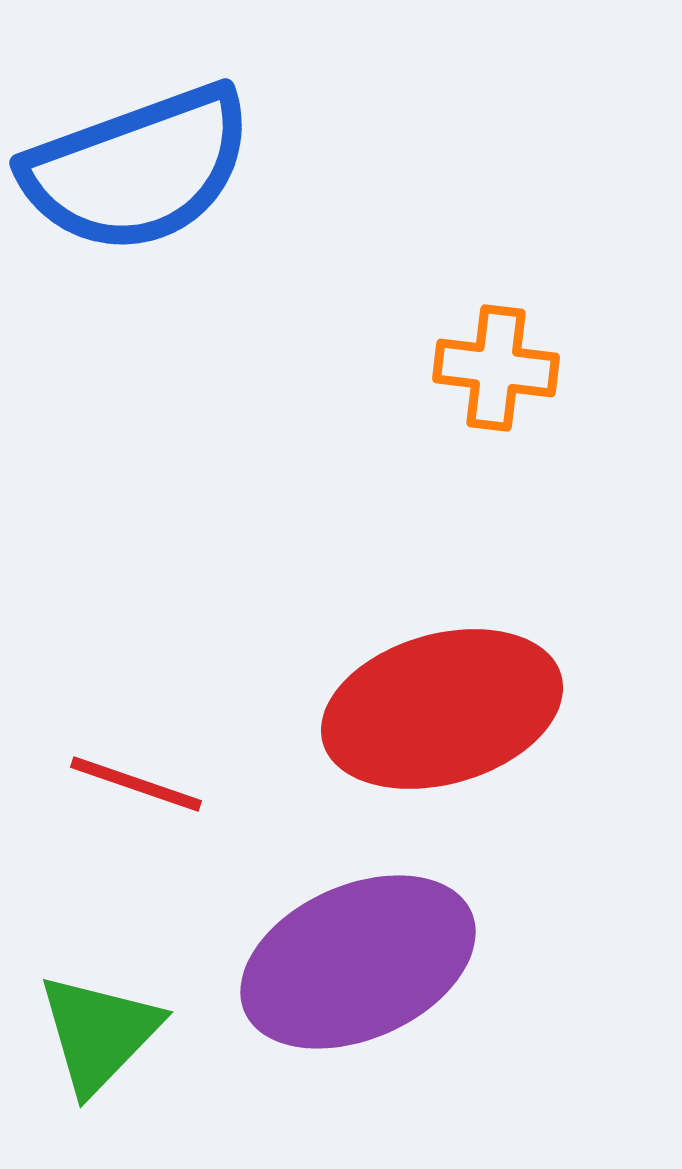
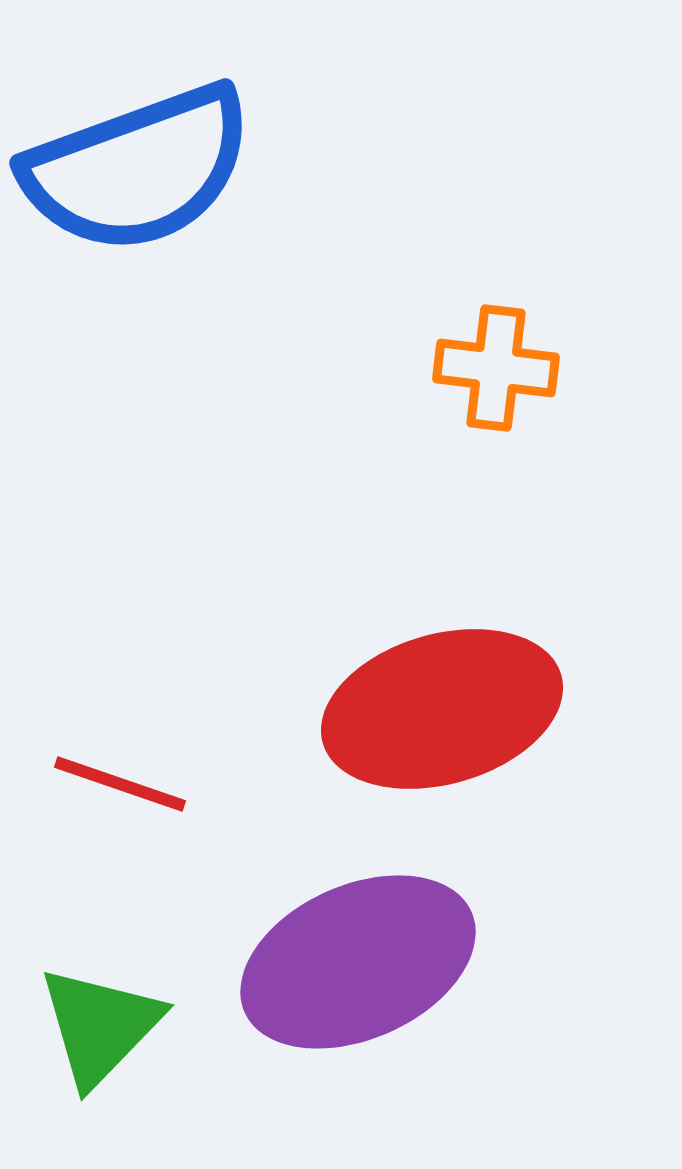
red line: moved 16 px left
green triangle: moved 1 px right, 7 px up
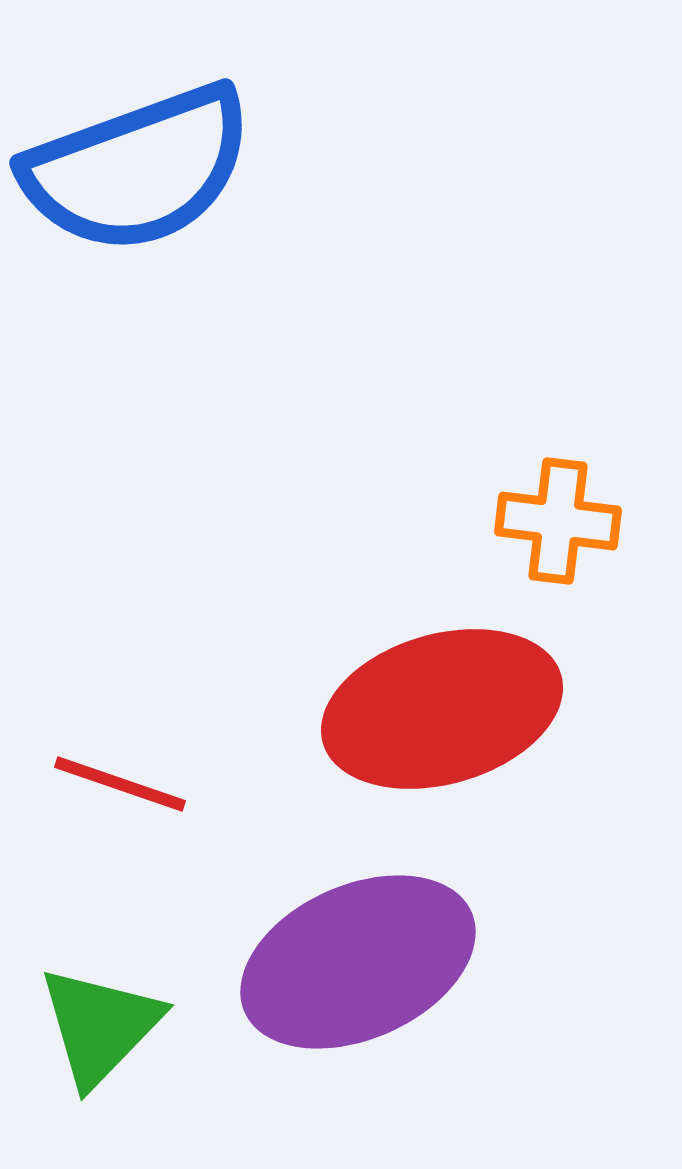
orange cross: moved 62 px right, 153 px down
